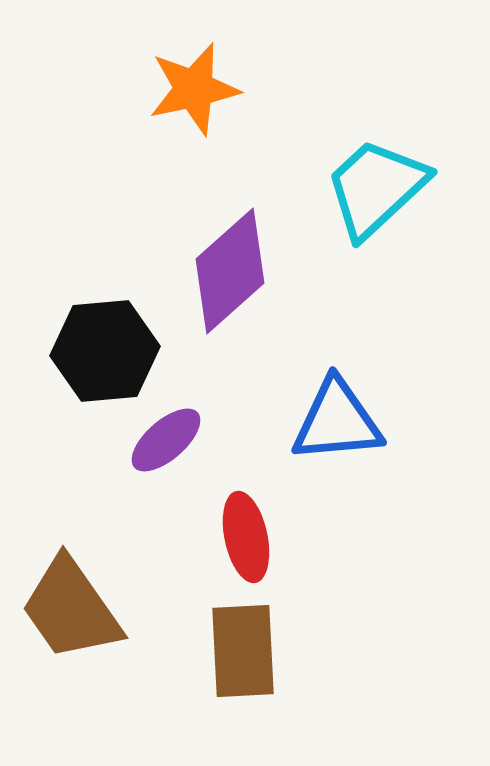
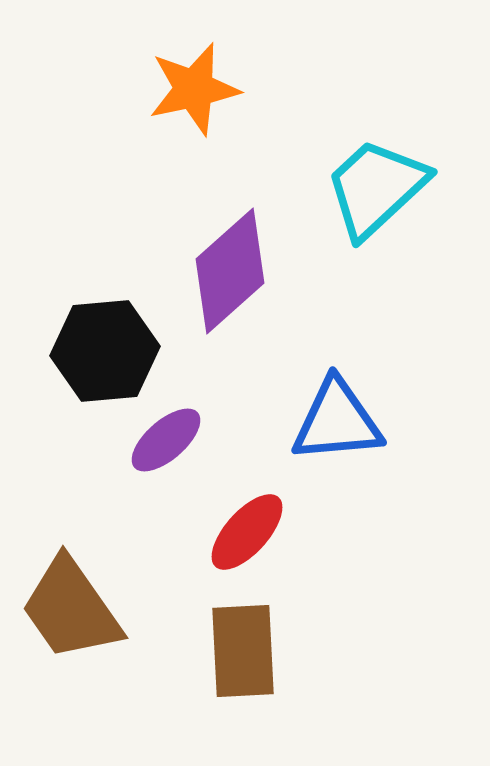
red ellipse: moved 1 px right, 5 px up; rotated 54 degrees clockwise
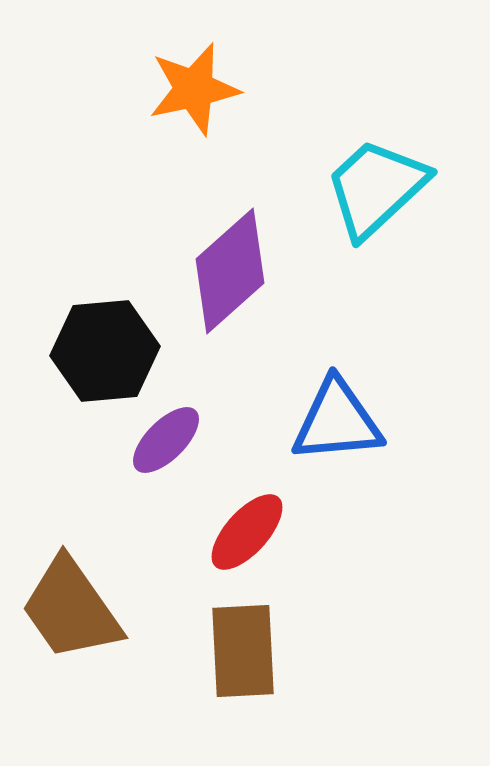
purple ellipse: rotated 4 degrees counterclockwise
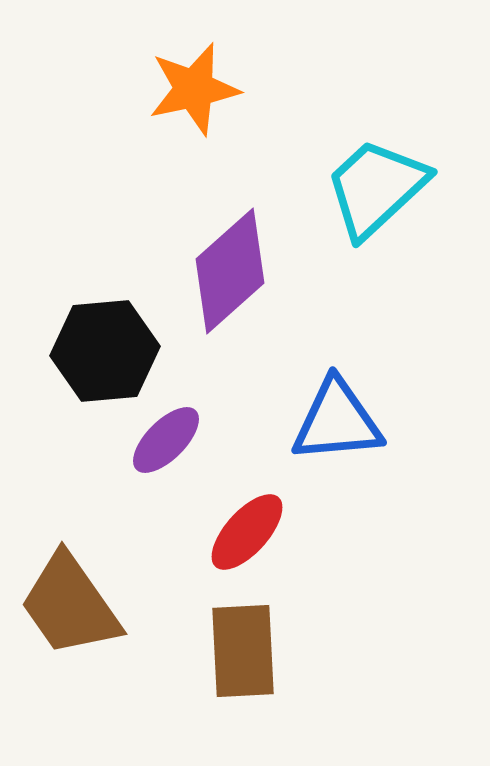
brown trapezoid: moved 1 px left, 4 px up
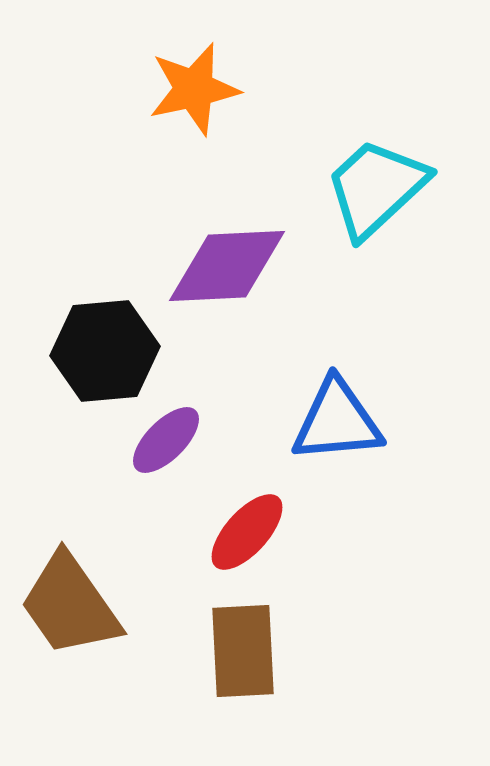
purple diamond: moved 3 px left, 5 px up; rotated 39 degrees clockwise
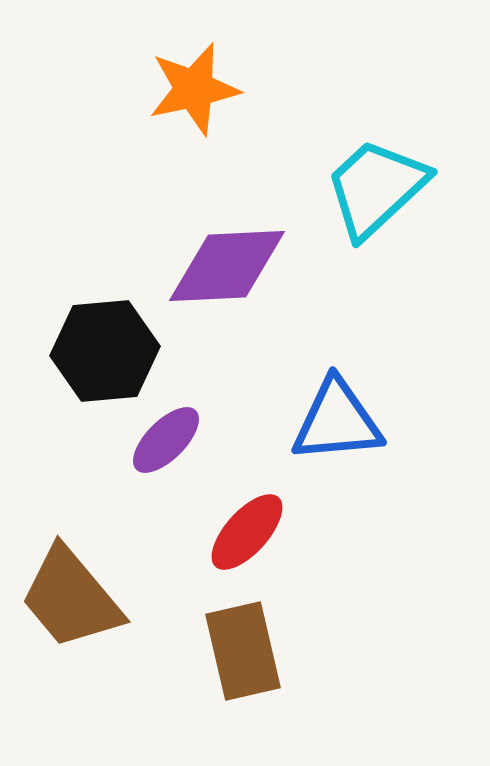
brown trapezoid: moved 1 px right, 7 px up; rotated 5 degrees counterclockwise
brown rectangle: rotated 10 degrees counterclockwise
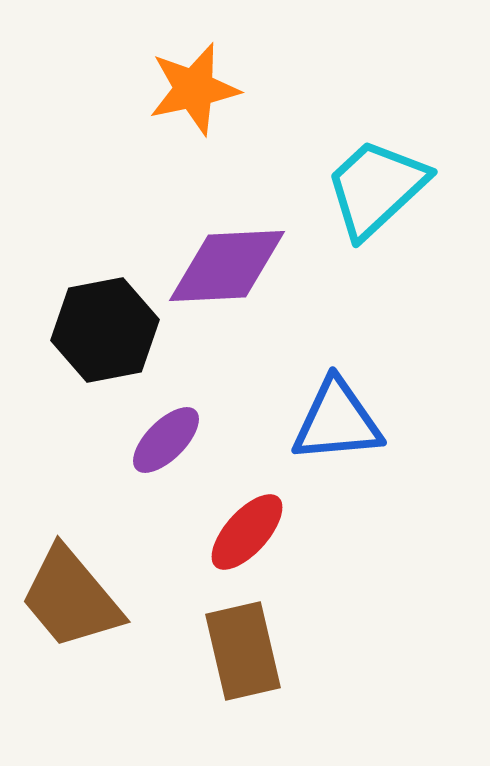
black hexagon: moved 21 px up; rotated 6 degrees counterclockwise
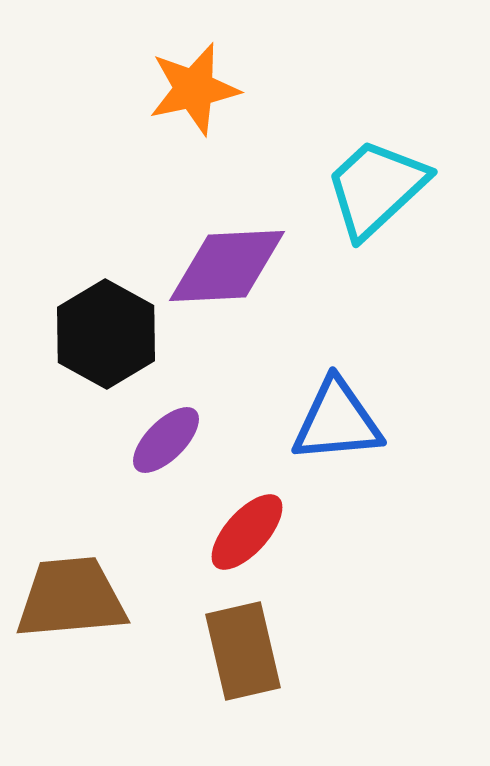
black hexagon: moved 1 px right, 4 px down; rotated 20 degrees counterclockwise
brown trapezoid: rotated 125 degrees clockwise
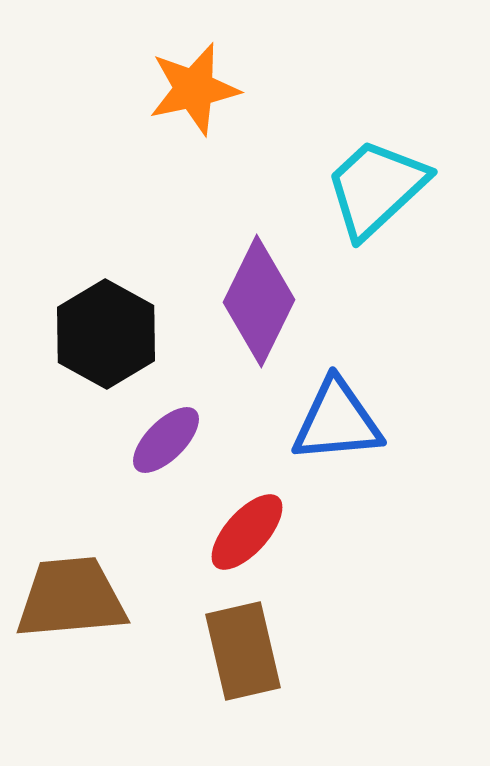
purple diamond: moved 32 px right, 35 px down; rotated 61 degrees counterclockwise
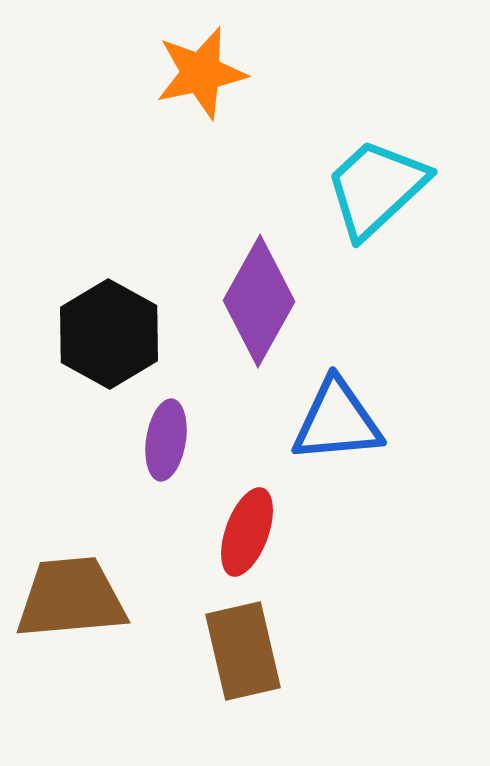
orange star: moved 7 px right, 16 px up
purple diamond: rotated 3 degrees clockwise
black hexagon: moved 3 px right
purple ellipse: rotated 36 degrees counterclockwise
red ellipse: rotated 22 degrees counterclockwise
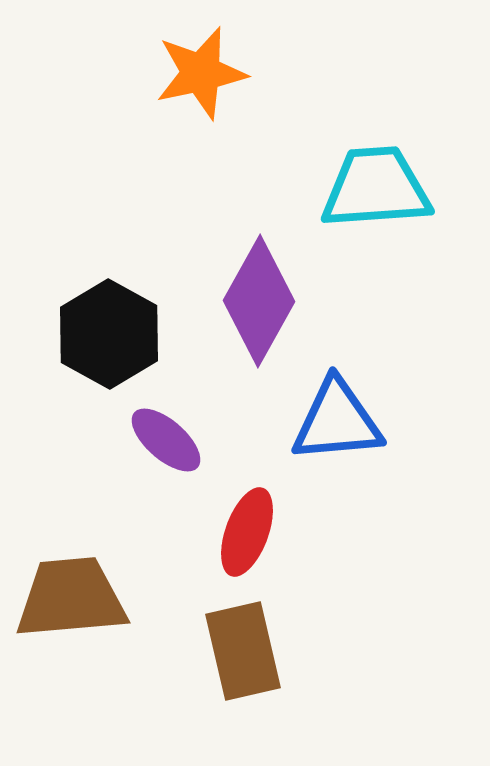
cyan trapezoid: rotated 39 degrees clockwise
purple ellipse: rotated 58 degrees counterclockwise
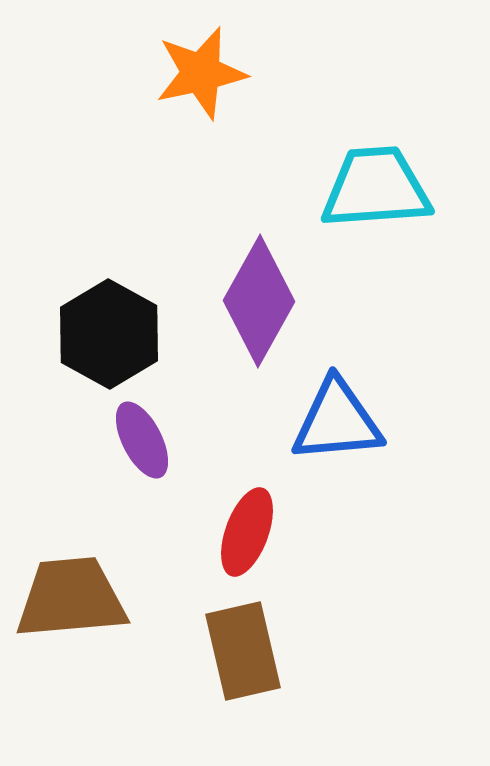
purple ellipse: moved 24 px left; rotated 22 degrees clockwise
